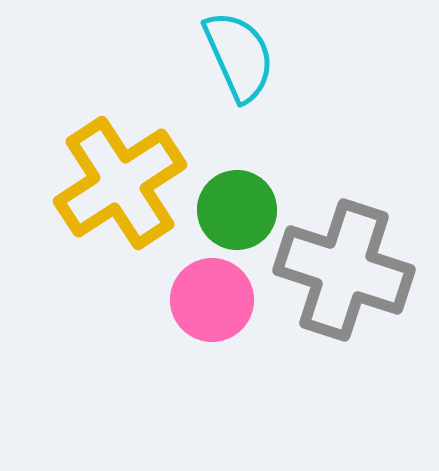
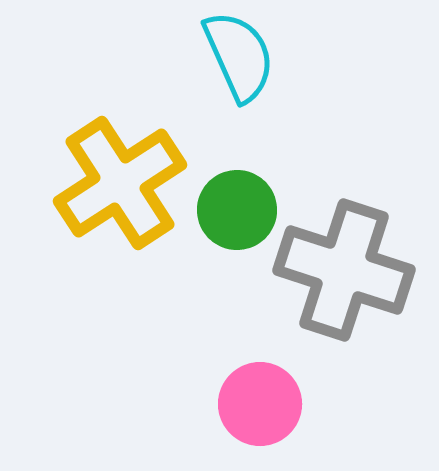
pink circle: moved 48 px right, 104 px down
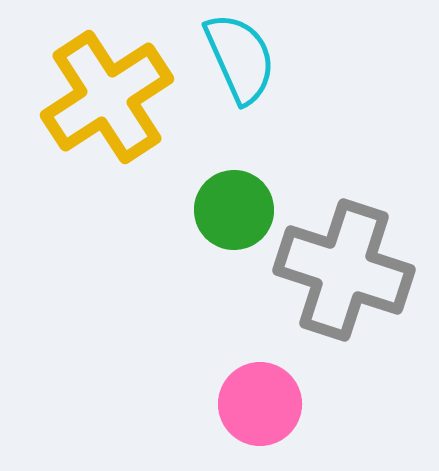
cyan semicircle: moved 1 px right, 2 px down
yellow cross: moved 13 px left, 86 px up
green circle: moved 3 px left
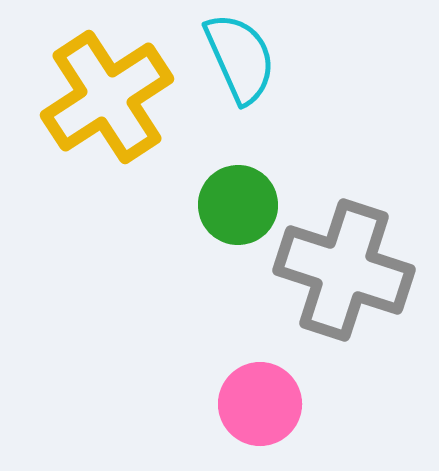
green circle: moved 4 px right, 5 px up
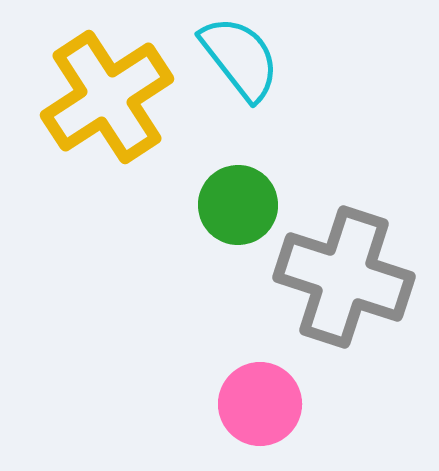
cyan semicircle: rotated 14 degrees counterclockwise
gray cross: moved 7 px down
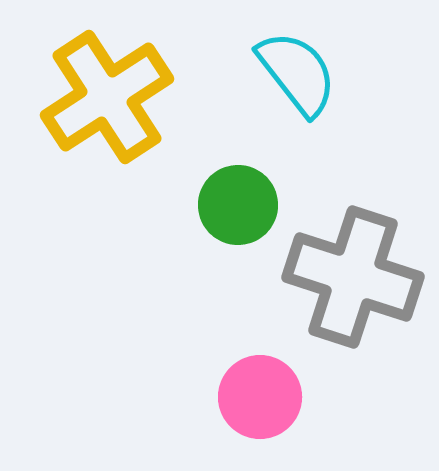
cyan semicircle: moved 57 px right, 15 px down
gray cross: moved 9 px right
pink circle: moved 7 px up
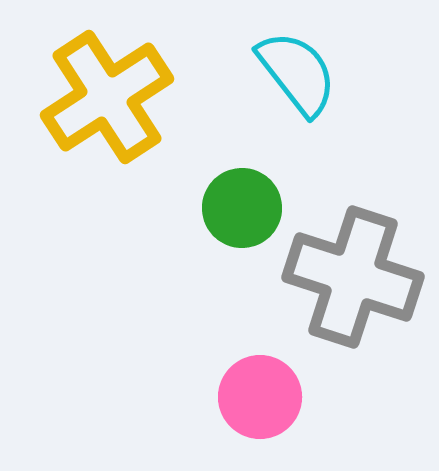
green circle: moved 4 px right, 3 px down
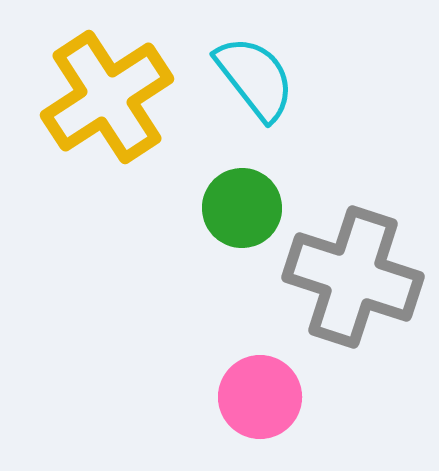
cyan semicircle: moved 42 px left, 5 px down
